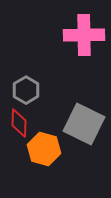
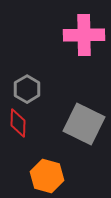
gray hexagon: moved 1 px right, 1 px up
red diamond: moved 1 px left
orange hexagon: moved 3 px right, 27 px down
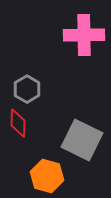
gray square: moved 2 px left, 16 px down
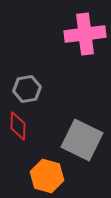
pink cross: moved 1 px right, 1 px up; rotated 6 degrees counterclockwise
gray hexagon: rotated 20 degrees clockwise
red diamond: moved 3 px down
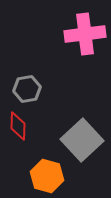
gray square: rotated 21 degrees clockwise
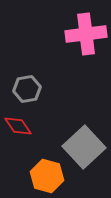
pink cross: moved 1 px right
red diamond: rotated 36 degrees counterclockwise
gray square: moved 2 px right, 7 px down
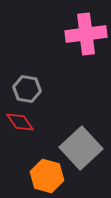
gray hexagon: rotated 20 degrees clockwise
red diamond: moved 2 px right, 4 px up
gray square: moved 3 px left, 1 px down
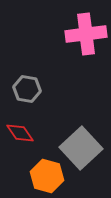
red diamond: moved 11 px down
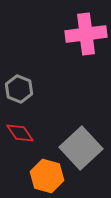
gray hexagon: moved 8 px left; rotated 12 degrees clockwise
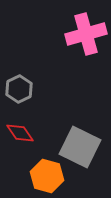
pink cross: rotated 9 degrees counterclockwise
gray hexagon: rotated 12 degrees clockwise
gray square: moved 1 px left, 1 px up; rotated 21 degrees counterclockwise
